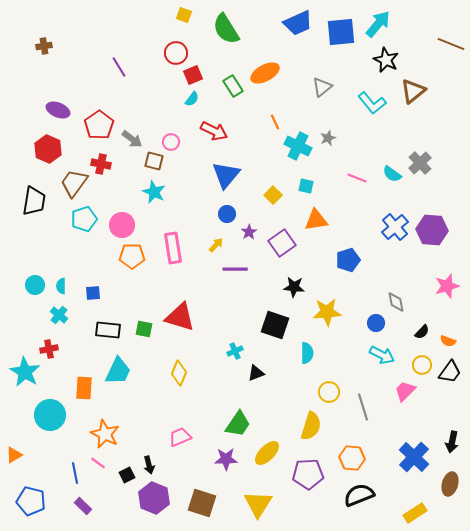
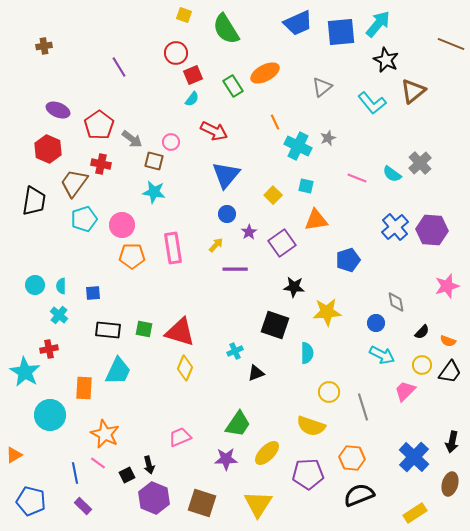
cyan star at (154, 192): rotated 15 degrees counterclockwise
red triangle at (180, 317): moved 15 px down
yellow diamond at (179, 373): moved 6 px right, 5 px up
yellow semicircle at (311, 426): rotated 92 degrees clockwise
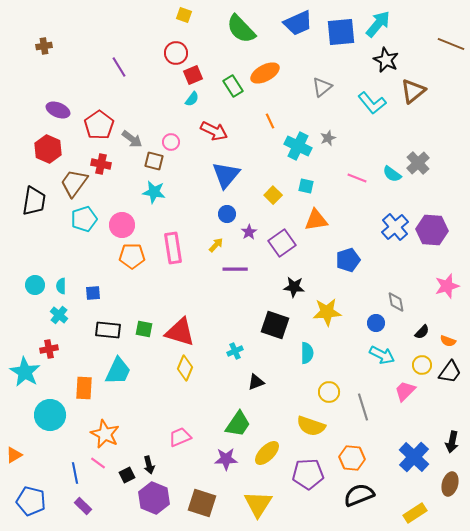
green semicircle at (226, 29): moved 15 px right; rotated 12 degrees counterclockwise
orange line at (275, 122): moved 5 px left, 1 px up
gray cross at (420, 163): moved 2 px left
black triangle at (256, 373): moved 9 px down
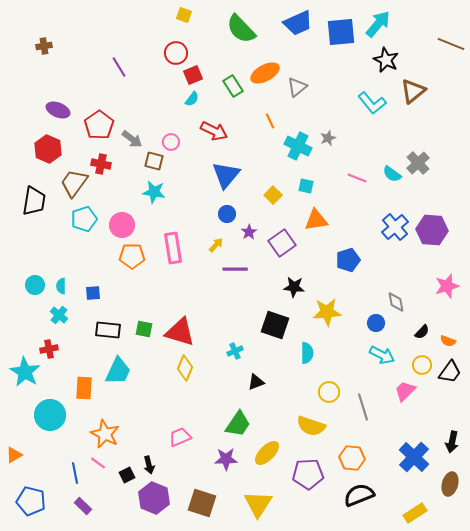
gray triangle at (322, 87): moved 25 px left
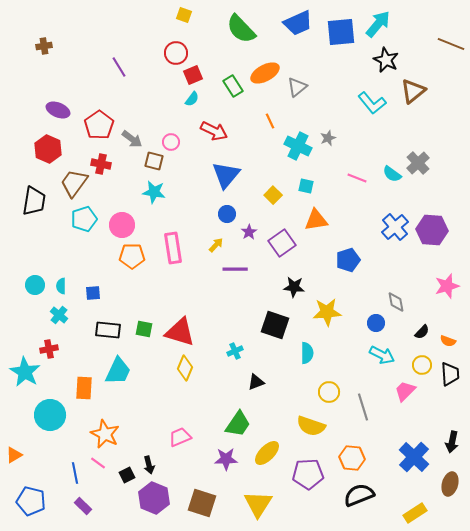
black trapezoid at (450, 372): moved 2 px down; rotated 40 degrees counterclockwise
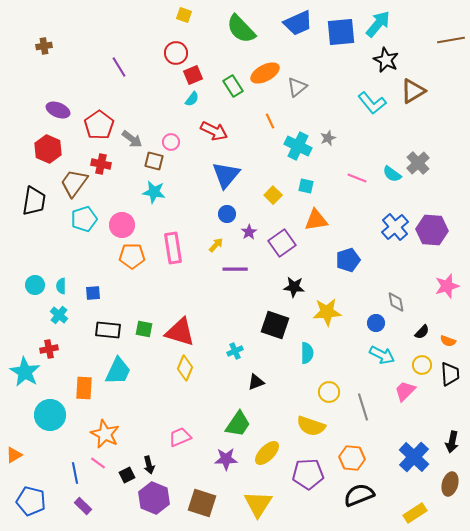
brown line at (451, 44): moved 4 px up; rotated 32 degrees counterclockwise
brown triangle at (413, 91): rotated 8 degrees clockwise
